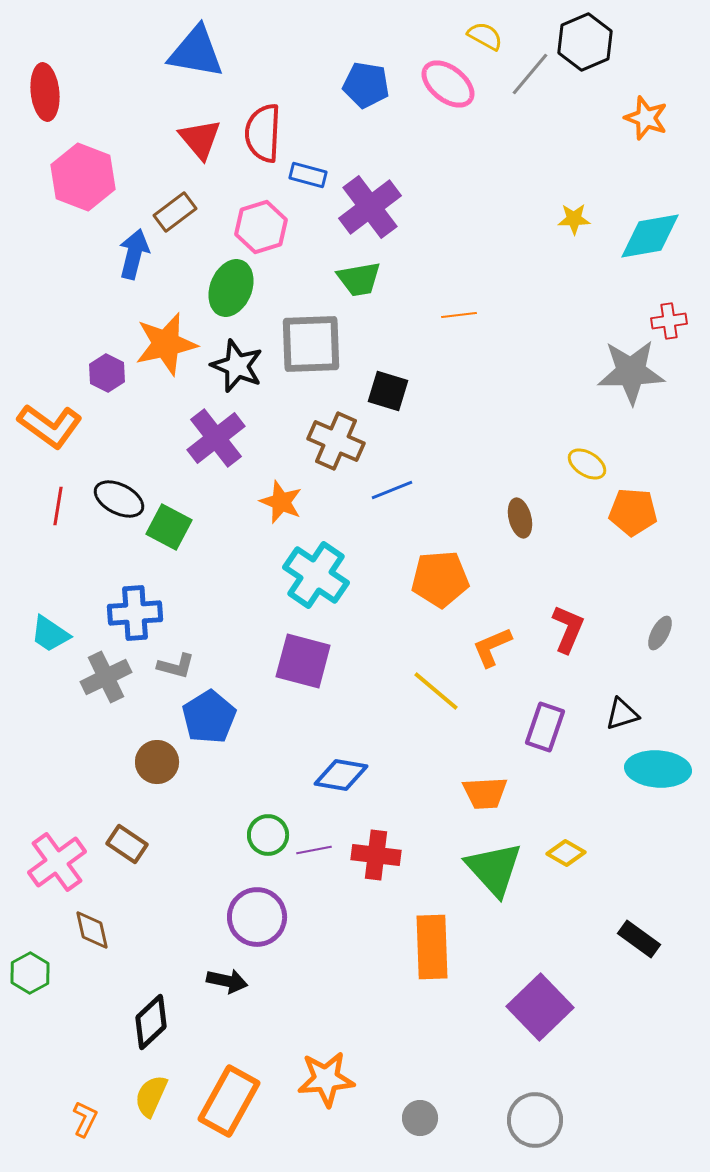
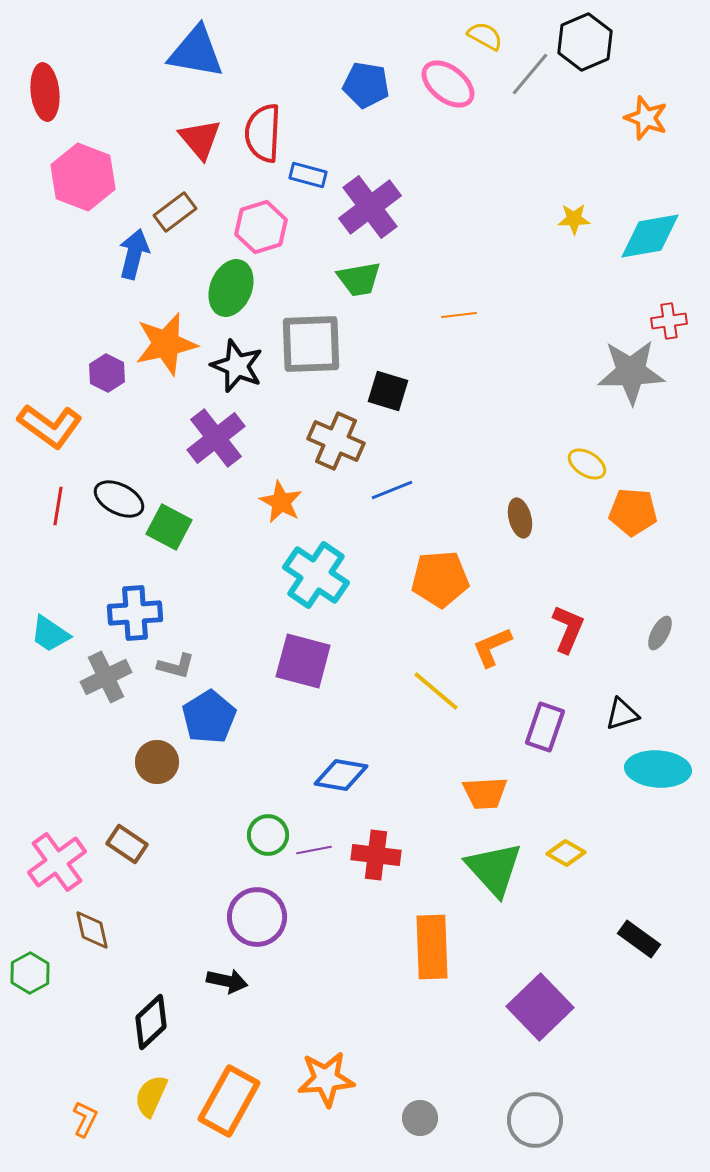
orange star at (281, 502): rotated 6 degrees clockwise
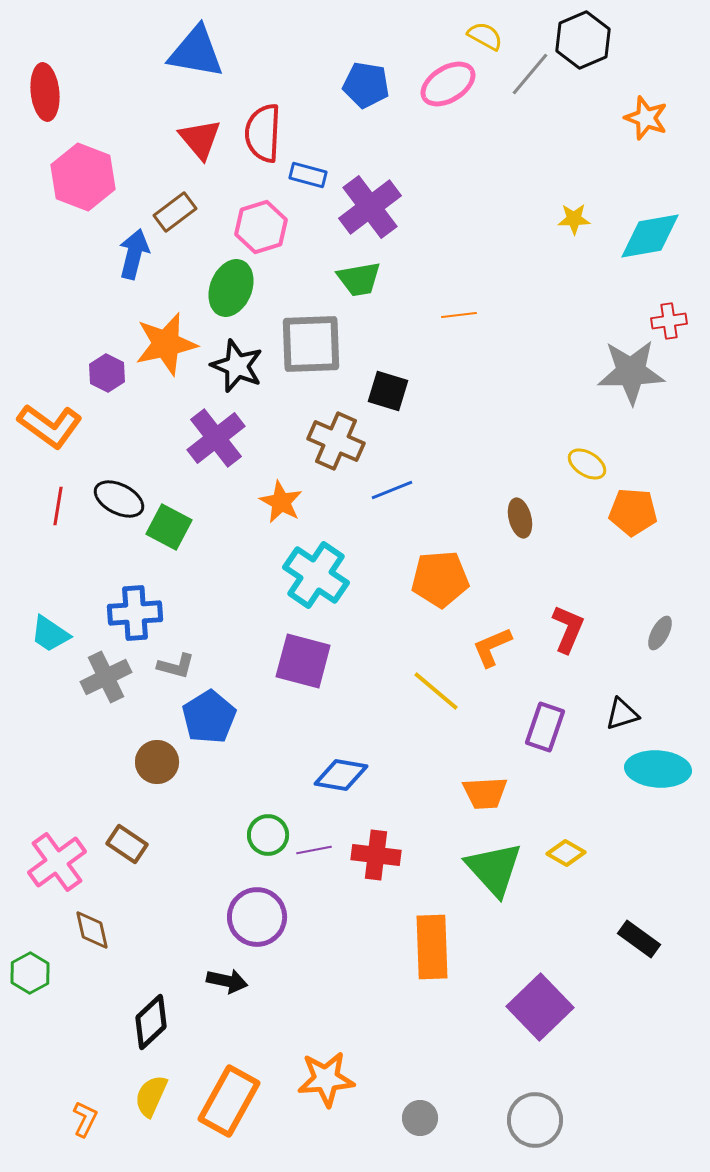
black hexagon at (585, 42): moved 2 px left, 2 px up
pink ellipse at (448, 84): rotated 70 degrees counterclockwise
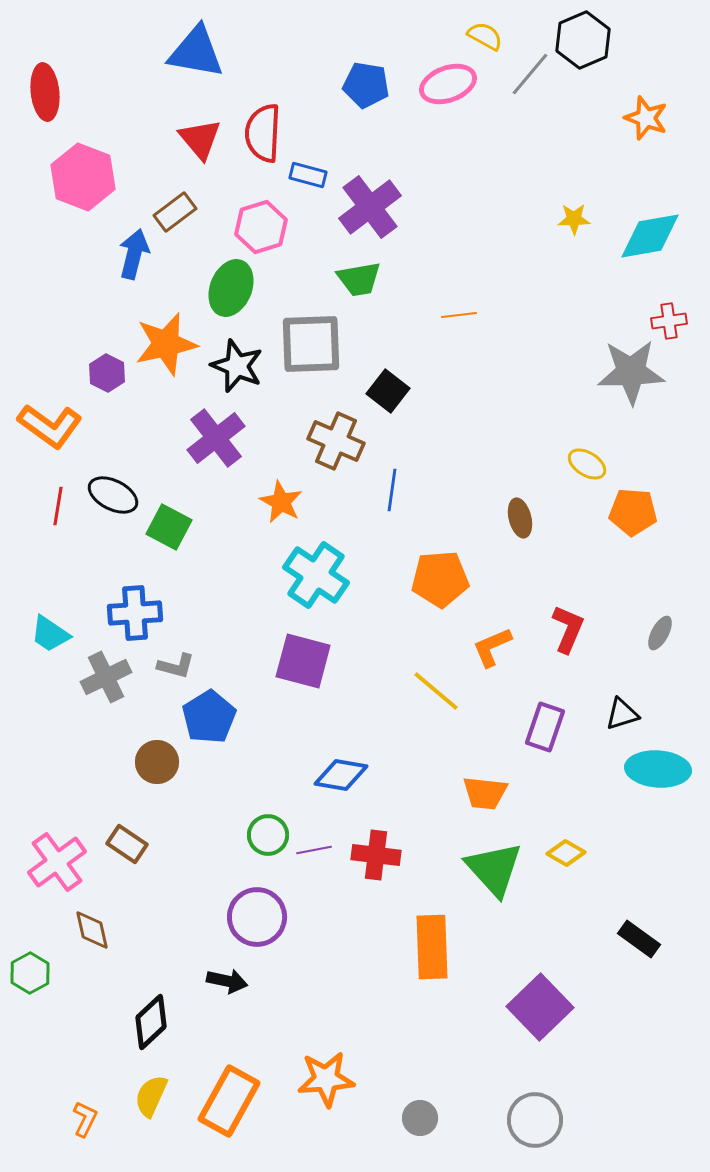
pink ellipse at (448, 84): rotated 12 degrees clockwise
black square at (388, 391): rotated 21 degrees clockwise
blue line at (392, 490): rotated 60 degrees counterclockwise
black ellipse at (119, 499): moved 6 px left, 4 px up
orange trapezoid at (485, 793): rotated 9 degrees clockwise
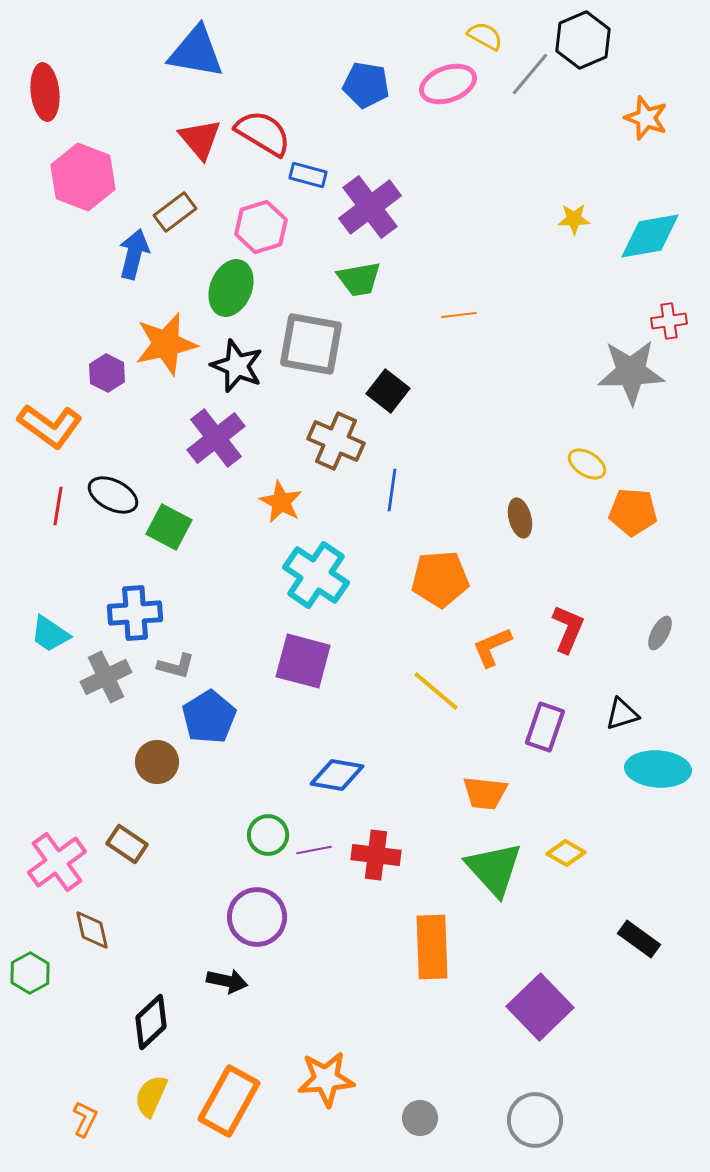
red semicircle at (263, 133): rotated 118 degrees clockwise
gray square at (311, 344): rotated 12 degrees clockwise
blue diamond at (341, 775): moved 4 px left
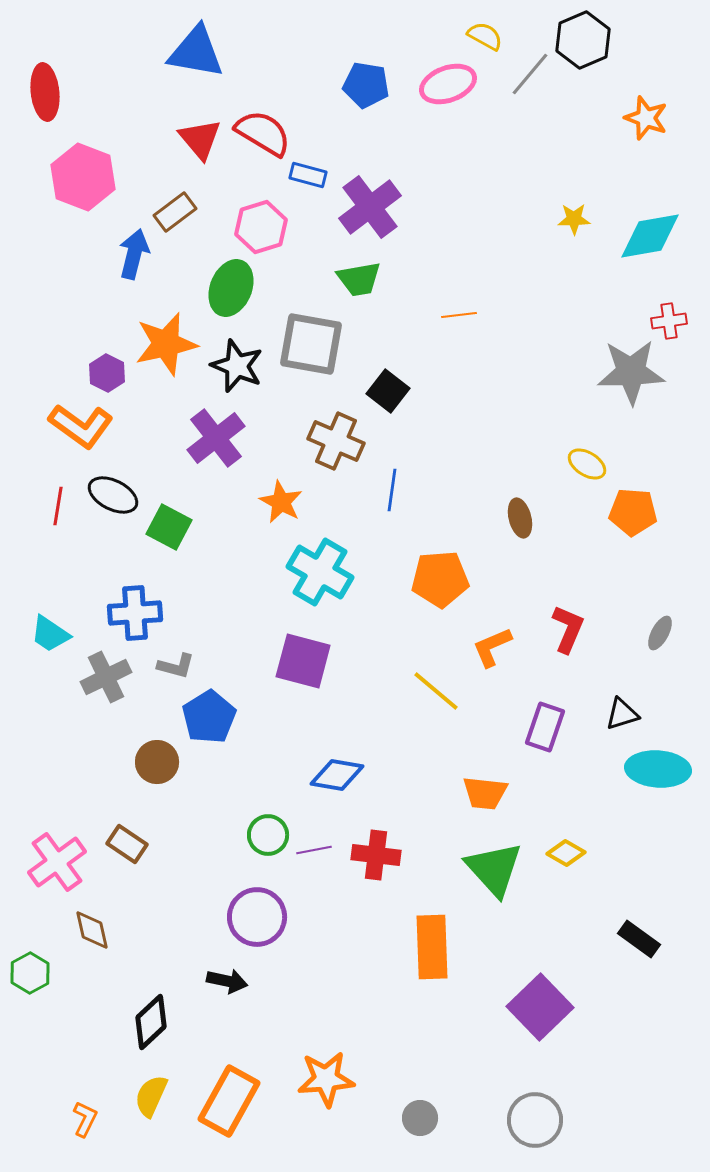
orange L-shape at (50, 426): moved 31 px right
cyan cross at (316, 575): moved 4 px right, 3 px up; rotated 4 degrees counterclockwise
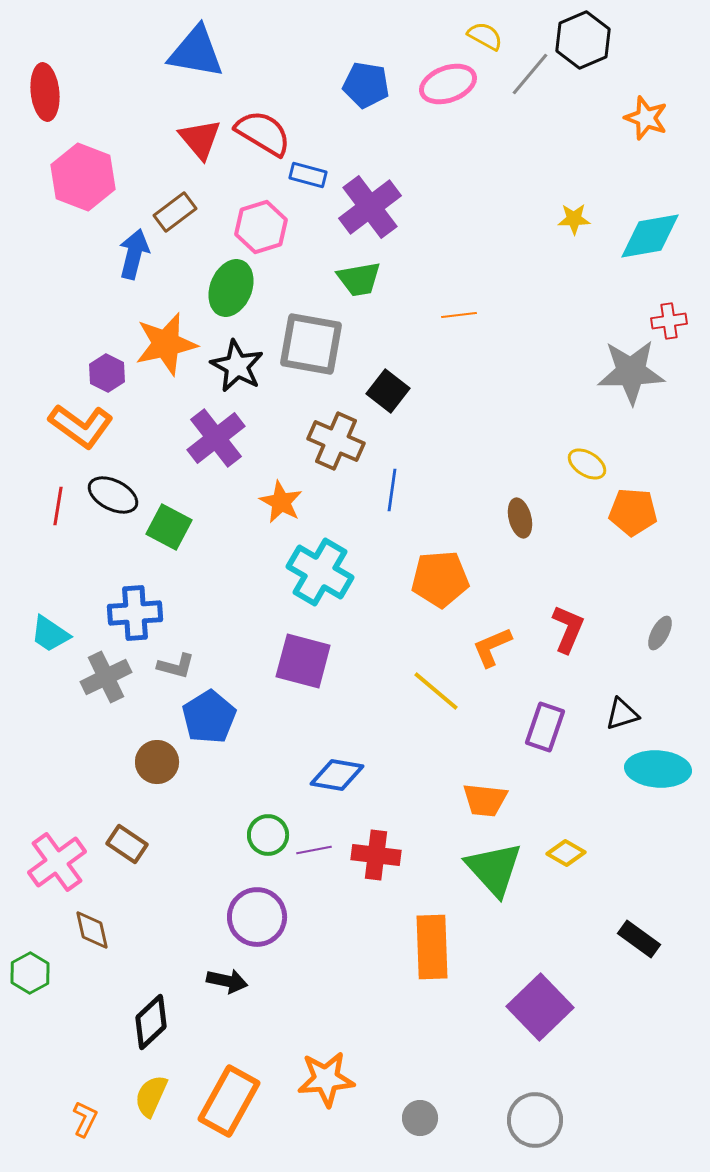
black star at (237, 366): rotated 6 degrees clockwise
orange trapezoid at (485, 793): moved 7 px down
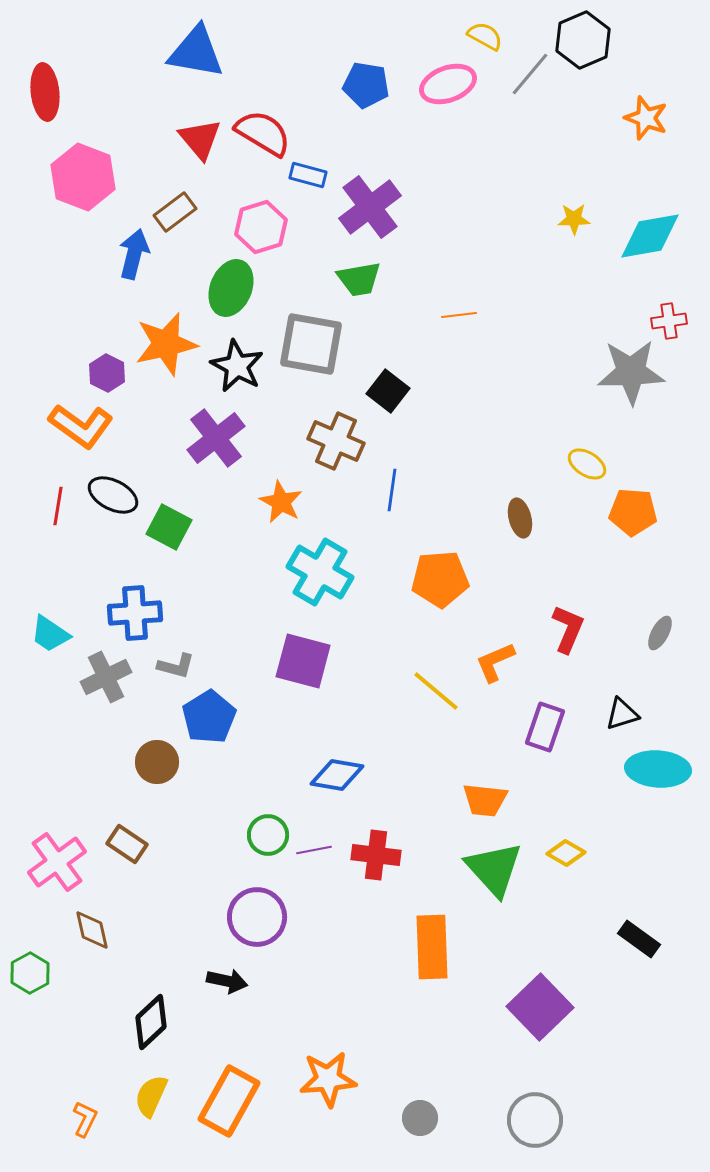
orange L-shape at (492, 647): moved 3 px right, 15 px down
orange star at (326, 1079): moved 2 px right
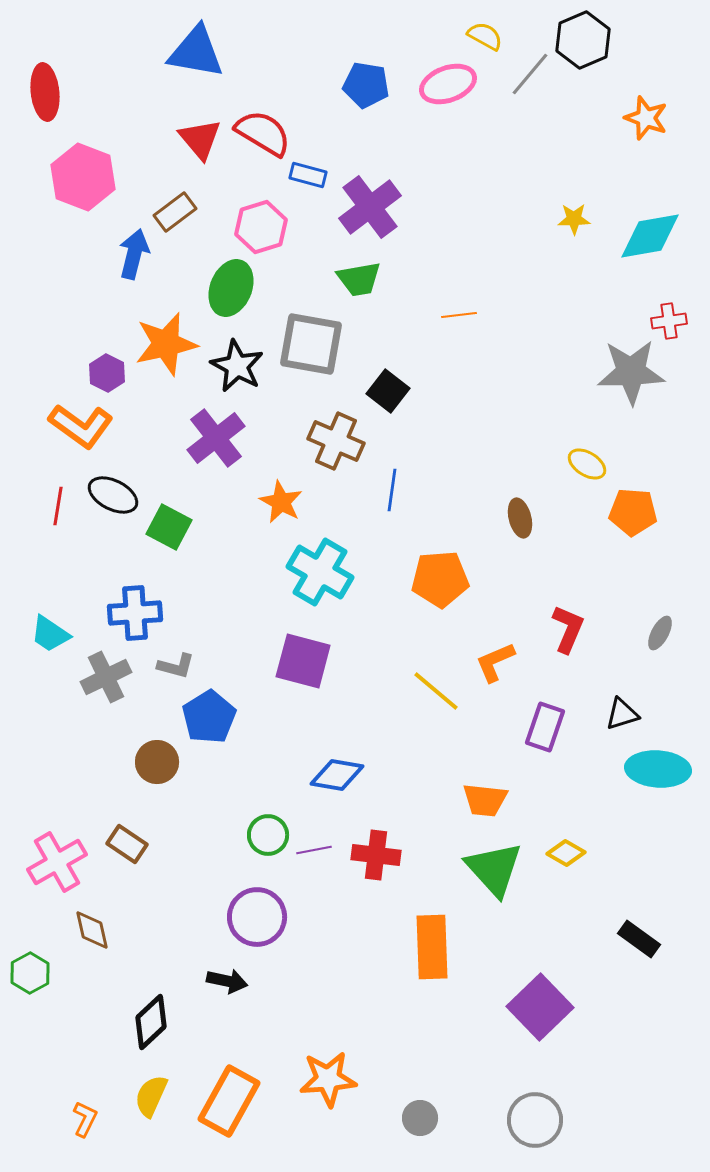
pink cross at (57, 862): rotated 6 degrees clockwise
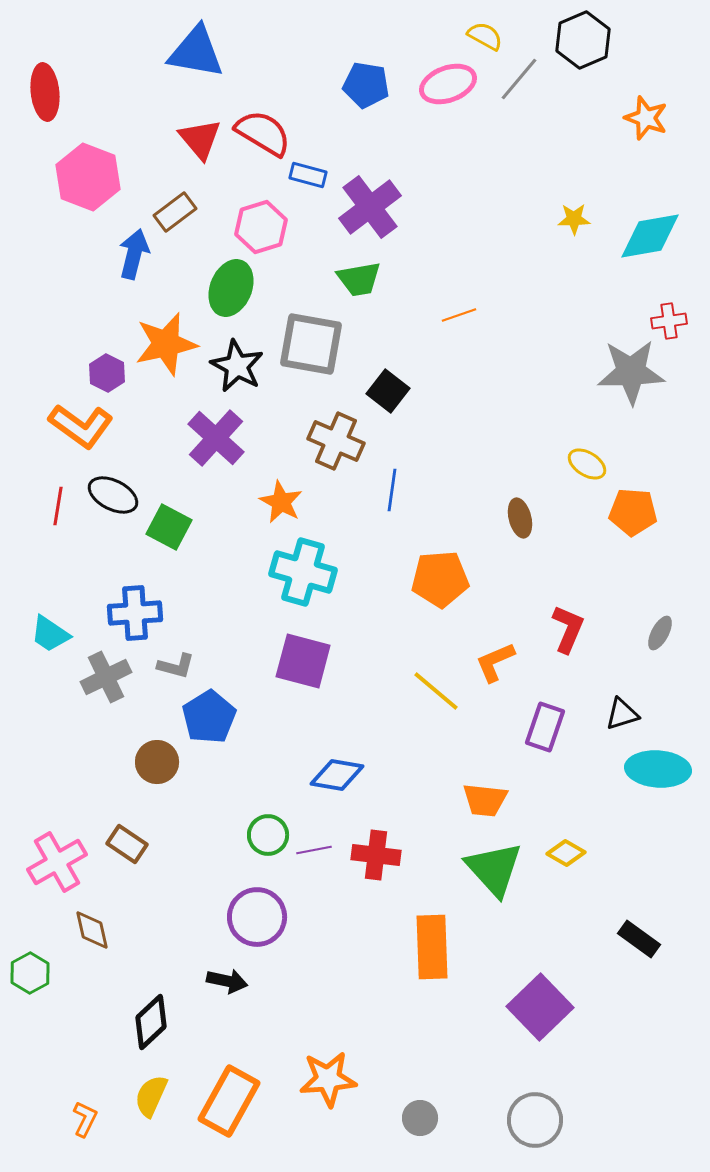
gray line at (530, 74): moved 11 px left, 5 px down
pink hexagon at (83, 177): moved 5 px right
orange line at (459, 315): rotated 12 degrees counterclockwise
purple cross at (216, 438): rotated 10 degrees counterclockwise
cyan cross at (320, 572): moved 17 px left; rotated 14 degrees counterclockwise
